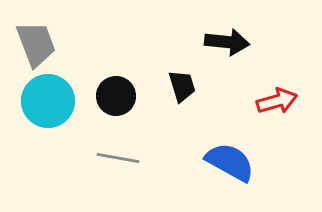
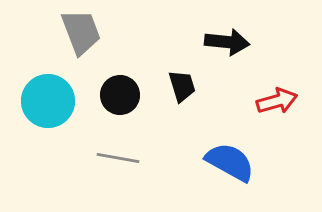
gray trapezoid: moved 45 px right, 12 px up
black circle: moved 4 px right, 1 px up
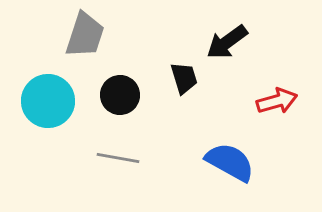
gray trapezoid: moved 4 px right, 3 px down; rotated 39 degrees clockwise
black arrow: rotated 138 degrees clockwise
black trapezoid: moved 2 px right, 8 px up
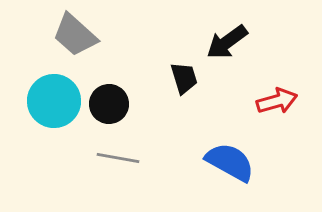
gray trapezoid: moved 10 px left; rotated 114 degrees clockwise
black circle: moved 11 px left, 9 px down
cyan circle: moved 6 px right
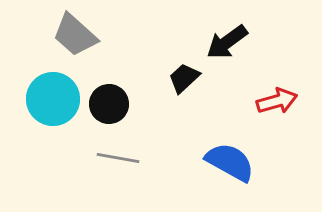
black trapezoid: rotated 116 degrees counterclockwise
cyan circle: moved 1 px left, 2 px up
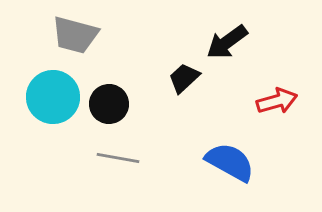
gray trapezoid: rotated 27 degrees counterclockwise
cyan circle: moved 2 px up
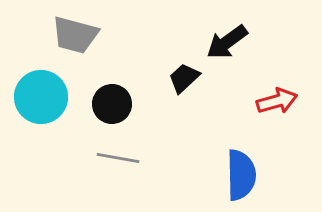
cyan circle: moved 12 px left
black circle: moved 3 px right
blue semicircle: moved 11 px right, 13 px down; rotated 60 degrees clockwise
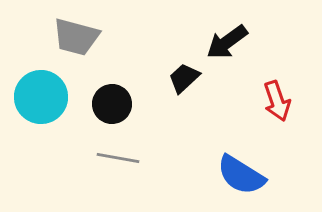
gray trapezoid: moved 1 px right, 2 px down
red arrow: rotated 87 degrees clockwise
blue semicircle: rotated 123 degrees clockwise
